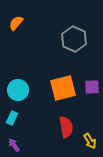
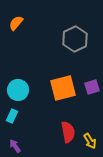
gray hexagon: moved 1 px right; rotated 10 degrees clockwise
purple square: rotated 14 degrees counterclockwise
cyan rectangle: moved 2 px up
red semicircle: moved 2 px right, 5 px down
purple arrow: moved 1 px right, 1 px down
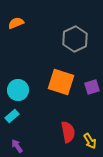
orange semicircle: rotated 28 degrees clockwise
orange square: moved 2 px left, 6 px up; rotated 32 degrees clockwise
cyan rectangle: rotated 24 degrees clockwise
purple arrow: moved 2 px right
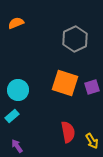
orange square: moved 4 px right, 1 px down
yellow arrow: moved 2 px right
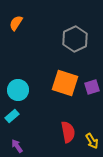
orange semicircle: rotated 35 degrees counterclockwise
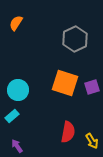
red semicircle: rotated 20 degrees clockwise
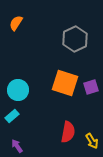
purple square: moved 1 px left
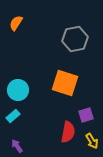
gray hexagon: rotated 15 degrees clockwise
purple square: moved 5 px left, 28 px down
cyan rectangle: moved 1 px right
